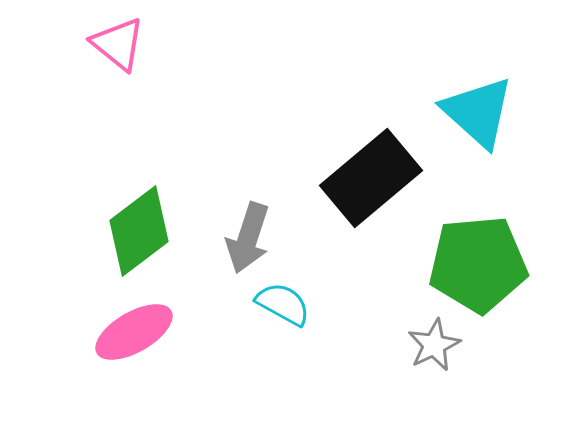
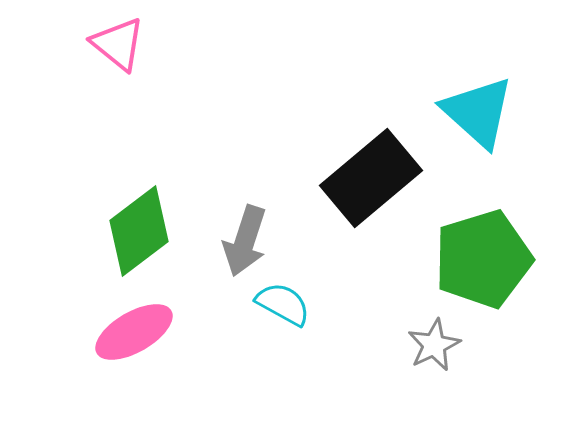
gray arrow: moved 3 px left, 3 px down
green pentagon: moved 5 px right, 5 px up; rotated 12 degrees counterclockwise
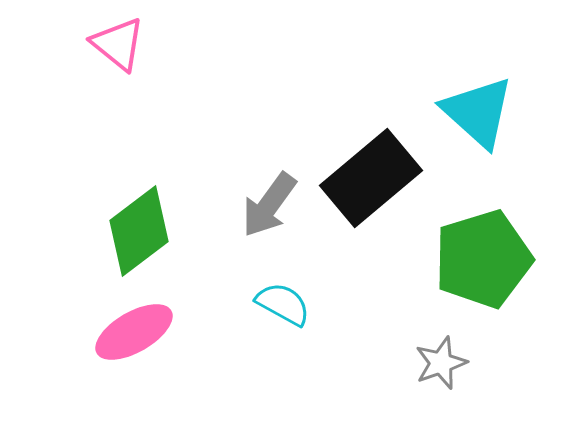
gray arrow: moved 24 px right, 36 px up; rotated 18 degrees clockwise
gray star: moved 7 px right, 18 px down; rotated 6 degrees clockwise
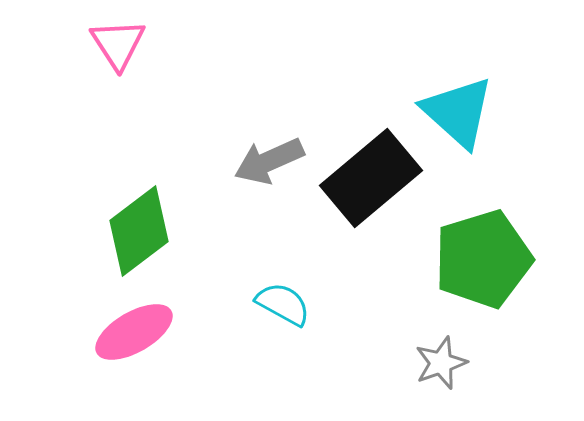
pink triangle: rotated 18 degrees clockwise
cyan triangle: moved 20 px left
gray arrow: moved 44 px up; rotated 30 degrees clockwise
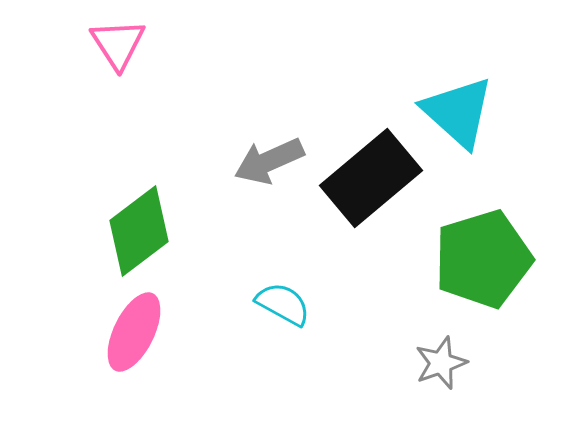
pink ellipse: rotated 34 degrees counterclockwise
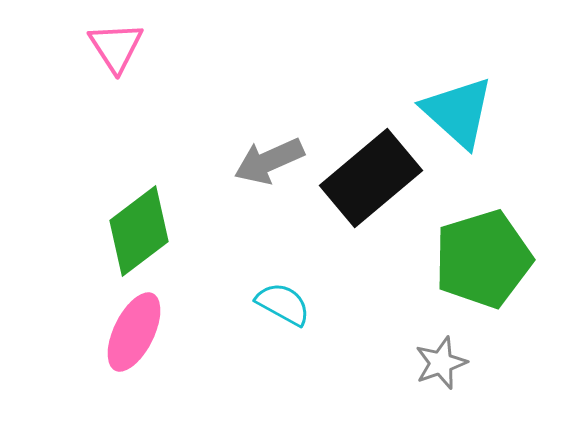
pink triangle: moved 2 px left, 3 px down
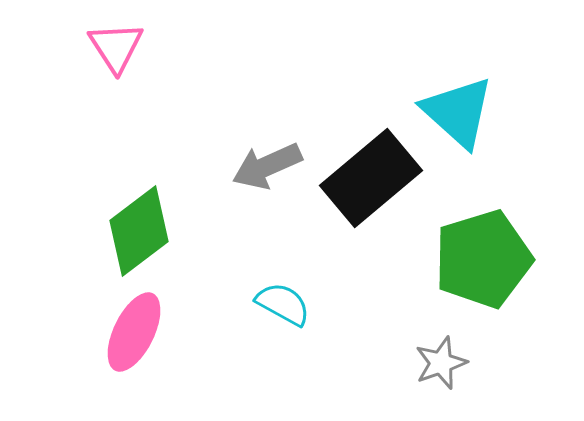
gray arrow: moved 2 px left, 5 px down
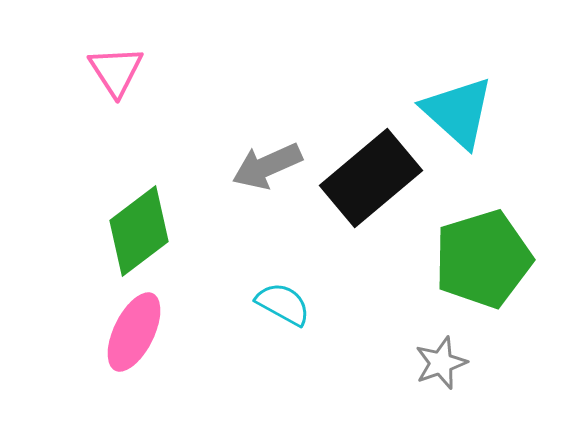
pink triangle: moved 24 px down
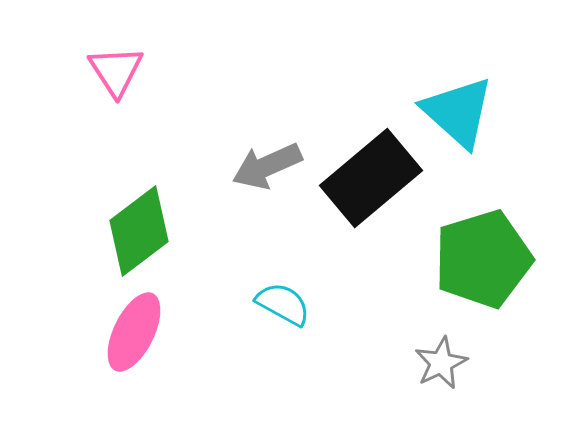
gray star: rotated 6 degrees counterclockwise
